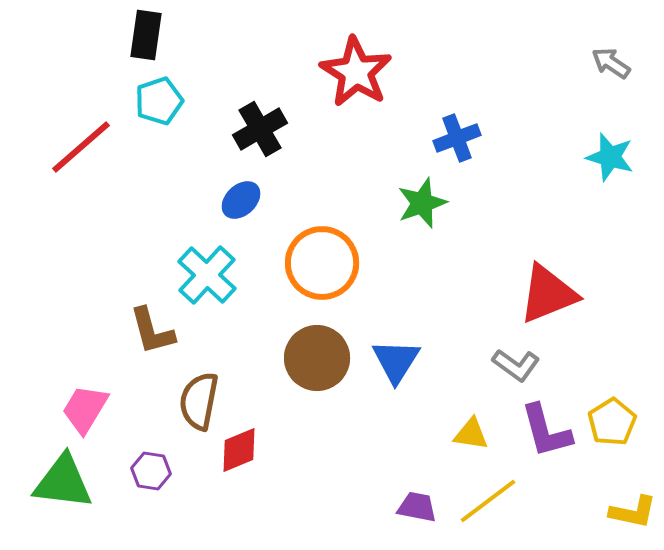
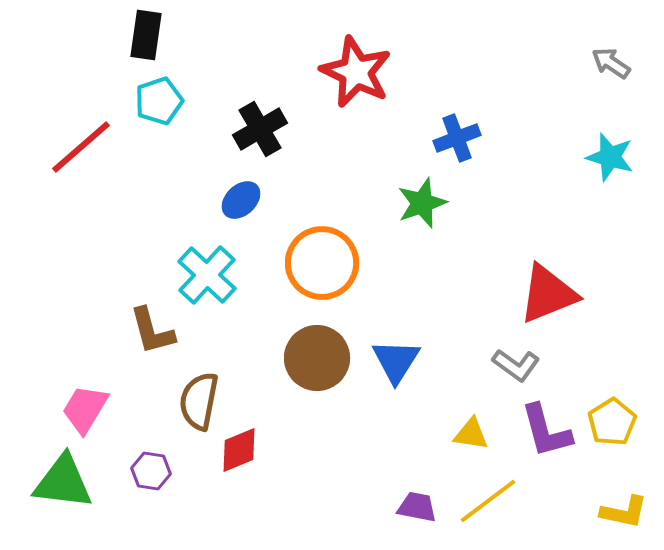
red star: rotated 6 degrees counterclockwise
yellow L-shape: moved 9 px left
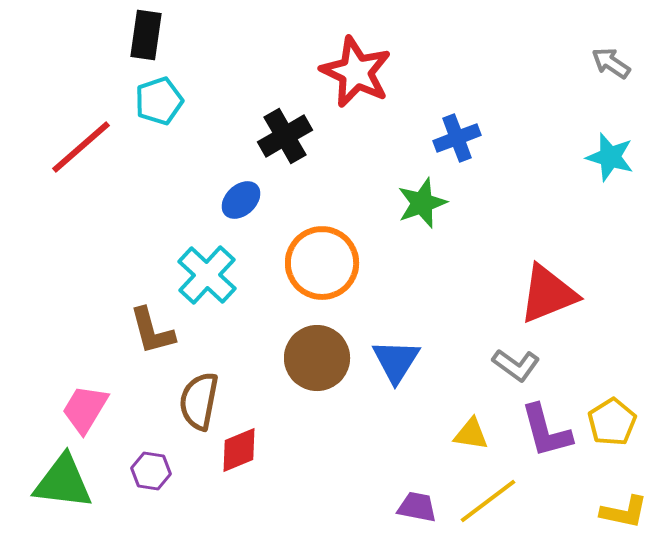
black cross: moved 25 px right, 7 px down
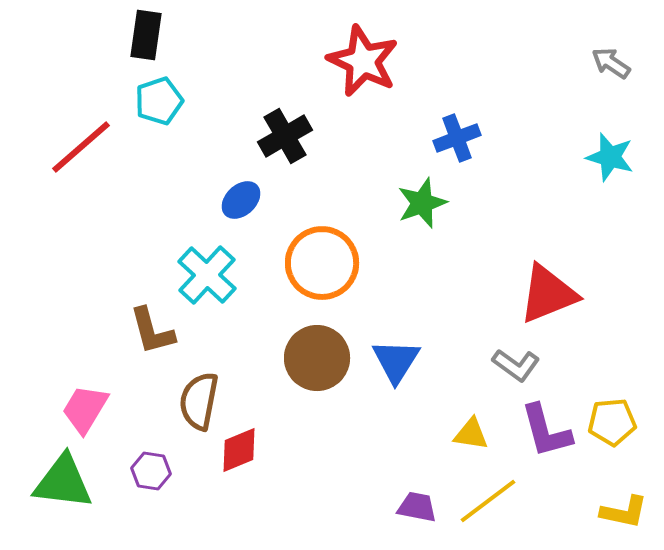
red star: moved 7 px right, 11 px up
yellow pentagon: rotated 27 degrees clockwise
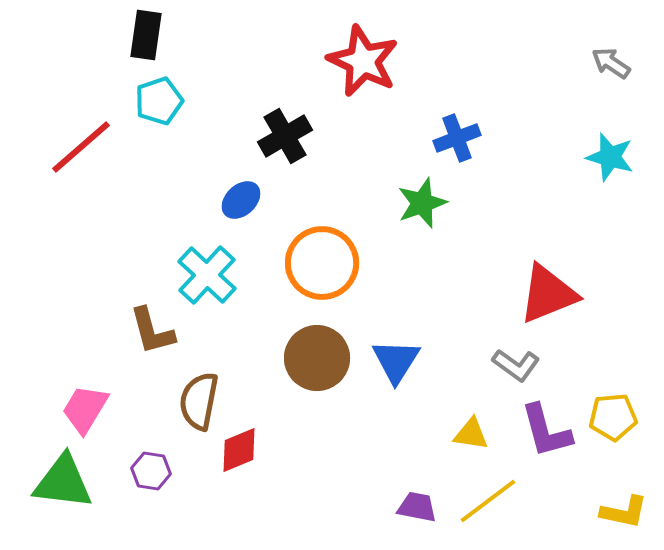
yellow pentagon: moved 1 px right, 5 px up
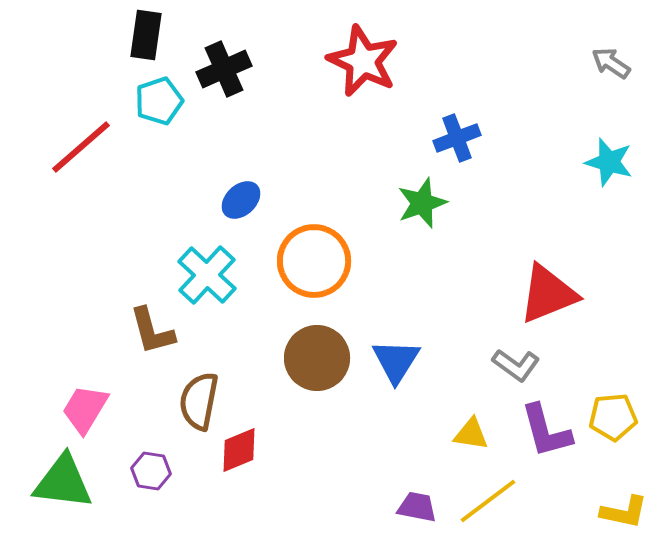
black cross: moved 61 px left, 67 px up; rotated 6 degrees clockwise
cyan star: moved 1 px left, 5 px down
orange circle: moved 8 px left, 2 px up
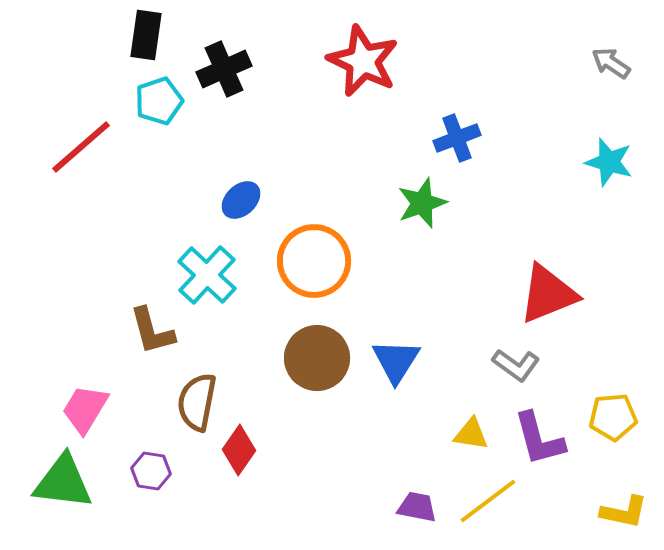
brown semicircle: moved 2 px left, 1 px down
purple L-shape: moved 7 px left, 8 px down
red diamond: rotated 33 degrees counterclockwise
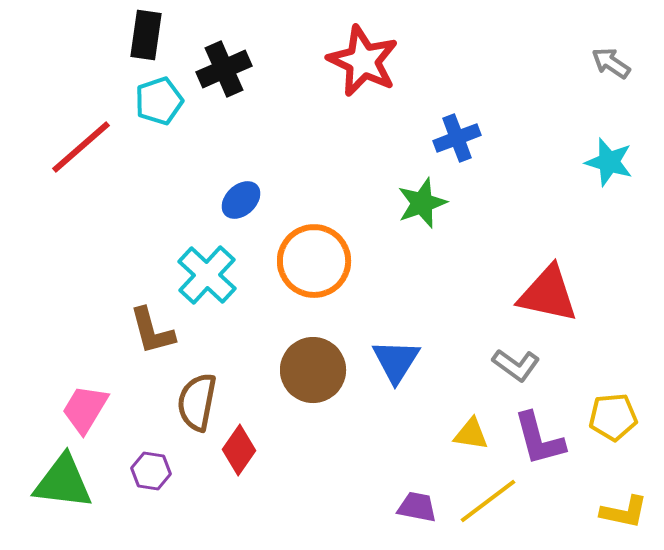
red triangle: rotated 34 degrees clockwise
brown circle: moved 4 px left, 12 px down
